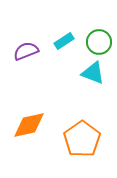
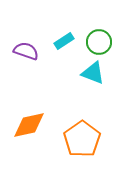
purple semicircle: rotated 40 degrees clockwise
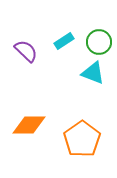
purple semicircle: rotated 25 degrees clockwise
orange diamond: rotated 12 degrees clockwise
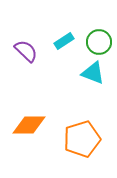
orange pentagon: rotated 18 degrees clockwise
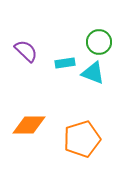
cyan rectangle: moved 1 px right, 22 px down; rotated 24 degrees clockwise
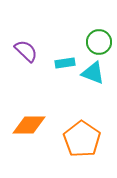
orange pentagon: rotated 21 degrees counterclockwise
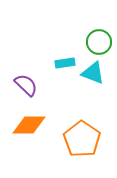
purple semicircle: moved 34 px down
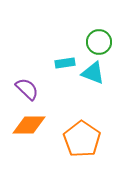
purple semicircle: moved 1 px right, 4 px down
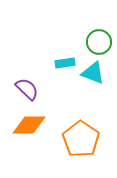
orange pentagon: moved 1 px left
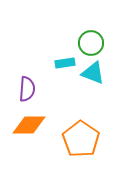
green circle: moved 8 px left, 1 px down
purple semicircle: rotated 50 degrees clockwise
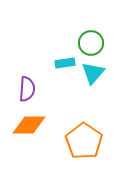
cyan triangle: rotated 50 degrees clockwise
orange pentagon: moved 3 px right, 2 px down
